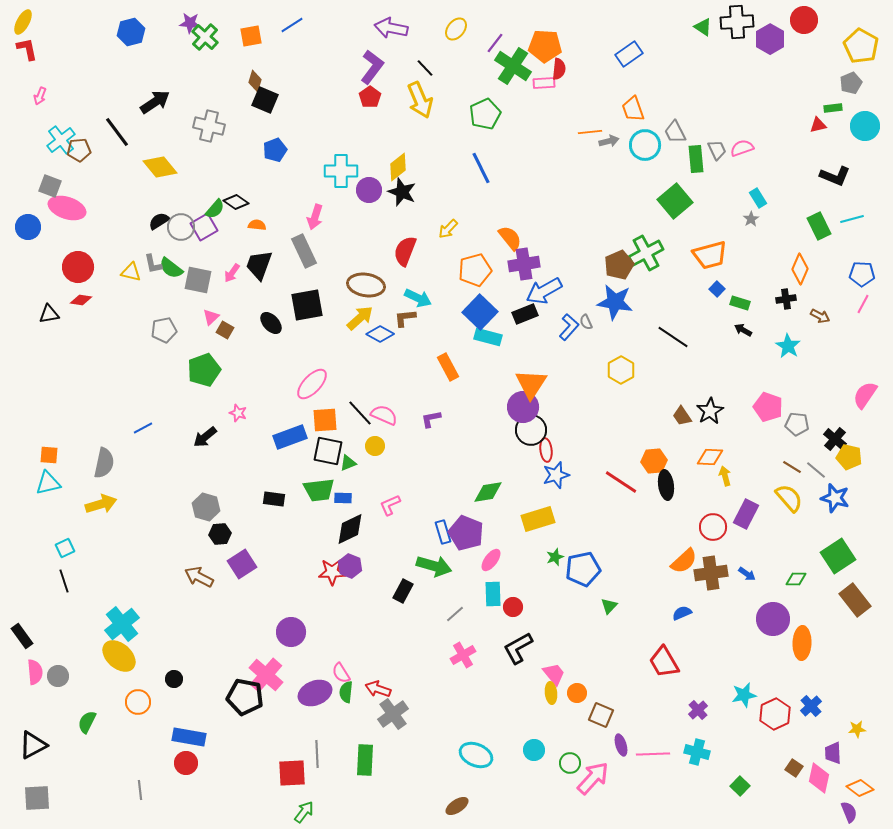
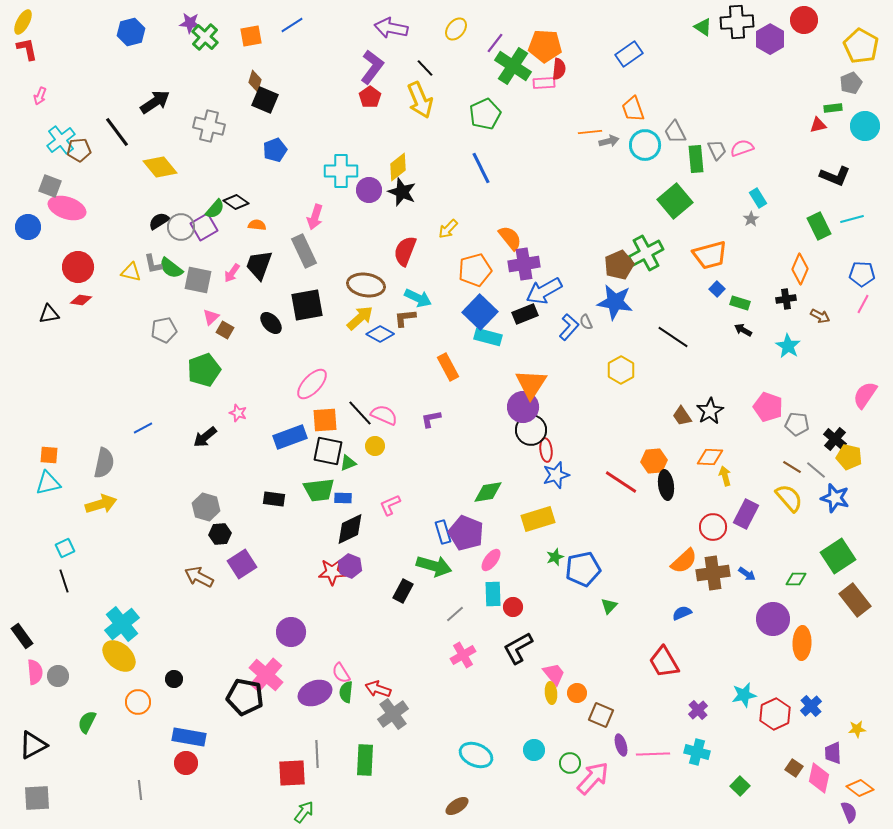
brown cross at (711, 573): moved 2 px right
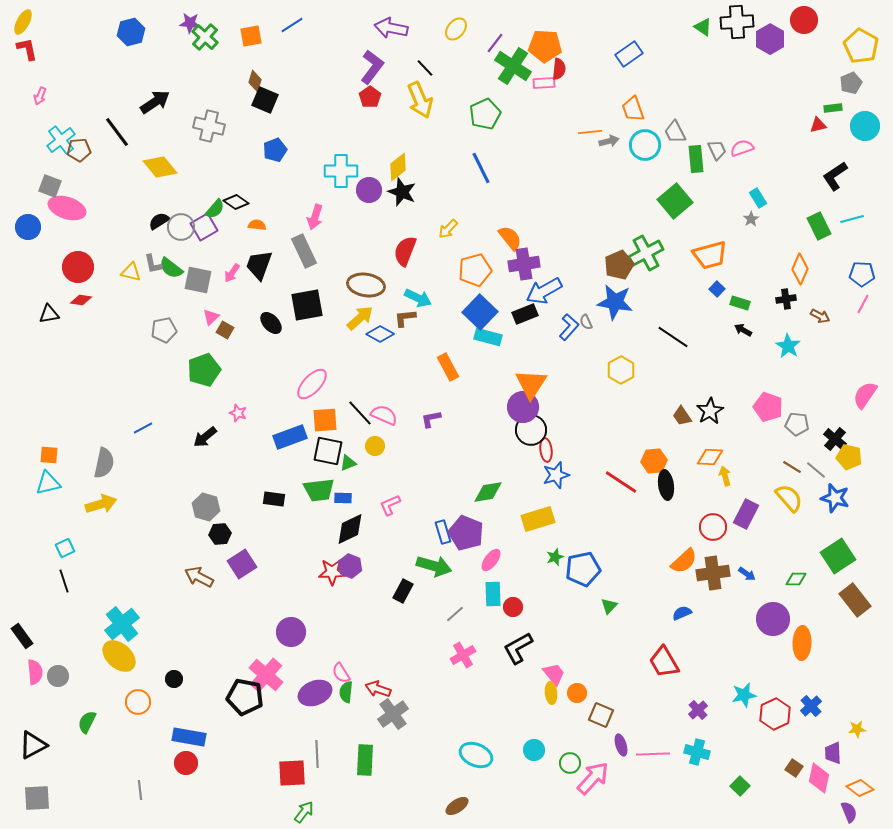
black L-shape at (835, 176): rotated 124 degrees clockwise
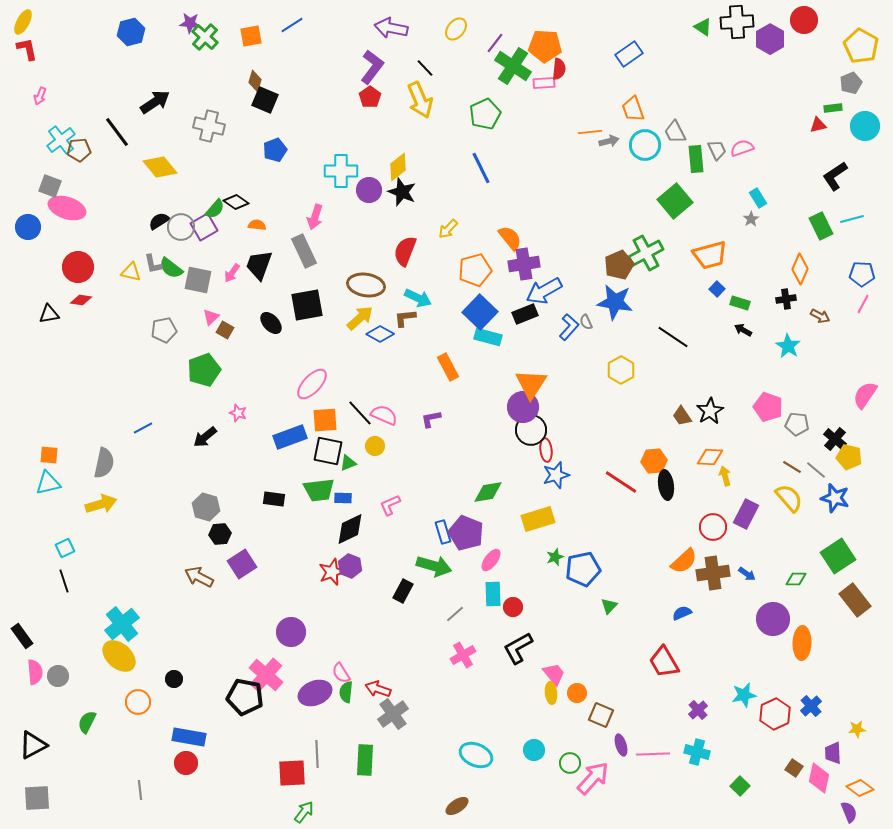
green rectangle at (819, 226): moved 2 px right
red star at (332, 572): rotated 20 degrees counterclockwise
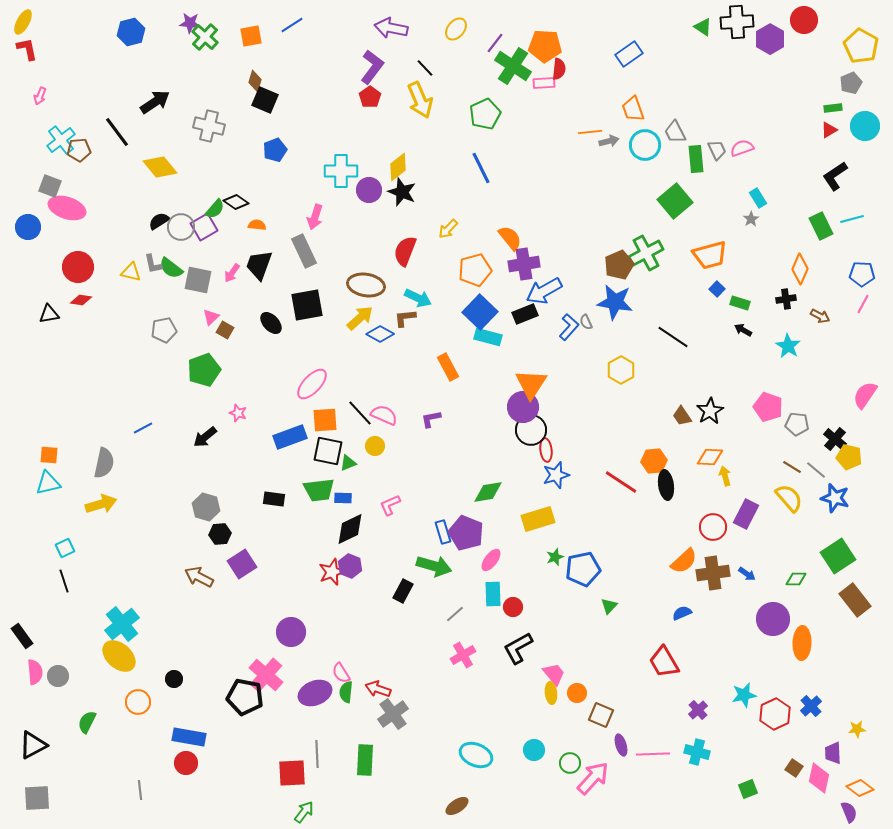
red triangle at (818, 125): moved 11 px right, 5 px down; rotated 18 degrees counterclockwise
green square at (740, 786): moved 8 px right, 3 px down; rotated 24 degrees clockwise
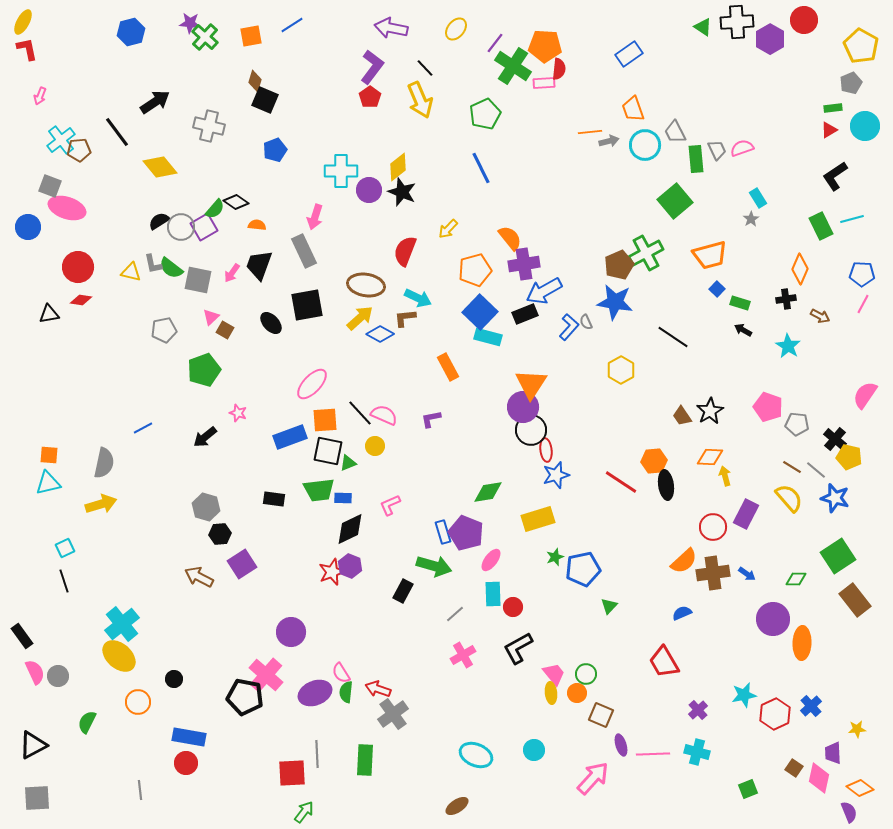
pink semicircle at (35, 672): rotated 20 degrees counterclockwise
green circle at (570, 763): moved 16 px right, 89 px up
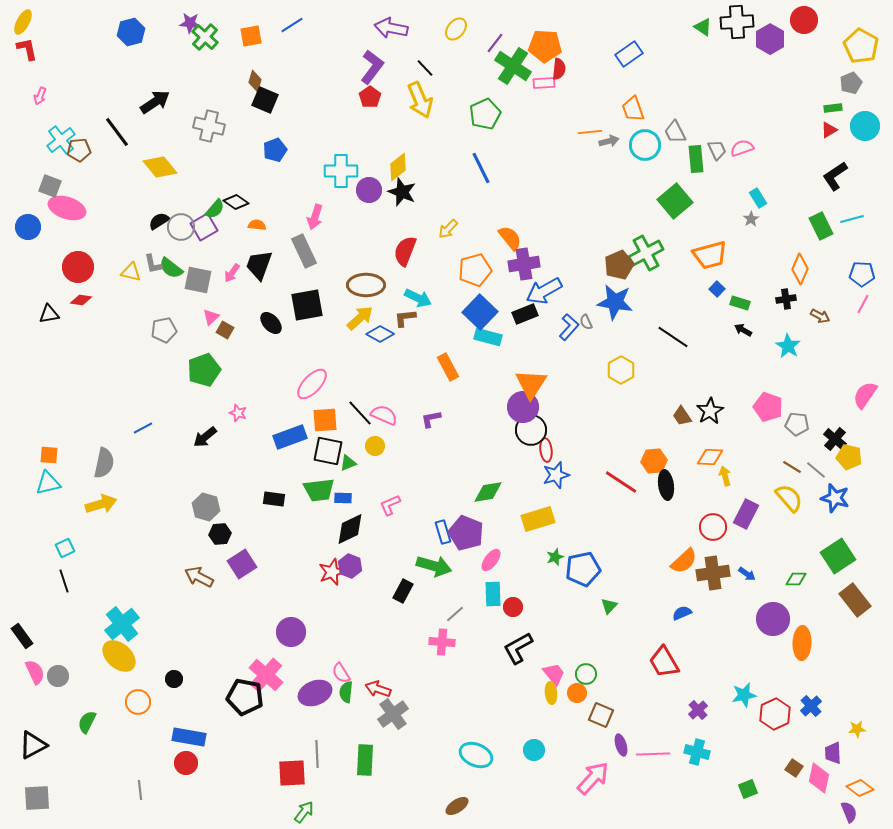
brown ellipse at (366, 285): rotated 9 degrees counterclockwise
pink cross at (463, 655): moved 21 px left, 13 px up; rotated 35 degrees clockwise
